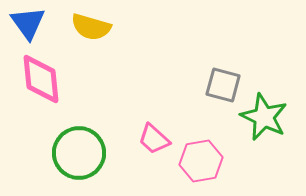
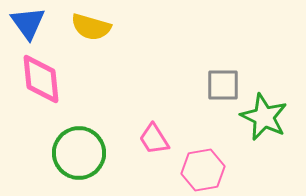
gray square: rotated 15 degrees counterclockwise
pink trapezoid: rotated 16 degrees clockwise
pink hexagon: moved 2 px right, 9 px down
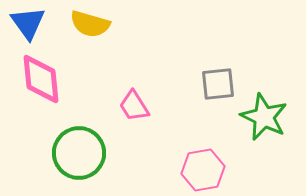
yellow semicircle: moved 1 px left, 3 px up
gray square: moved 5 px left, 1 px up; rotated 6 degrees counterclockwise
pink trapezoid: moved 20 px left, 33 px up
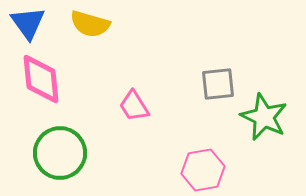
green circle: moved 19 px left
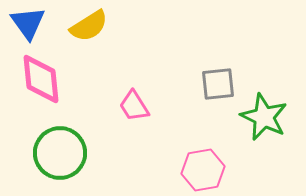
yellow semicircle: moved 1 px left, 2 px down; rotated 48 degrees counterclockwise
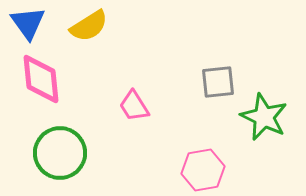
gray square: moved 2 px up
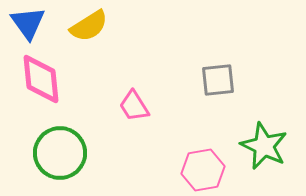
gray square: moved 2 px up
green star: moved 29 px down
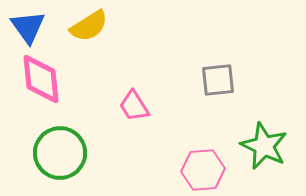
blue triangle: moved 4 px down
pink hexagon: rotated 6 degrees clockwise
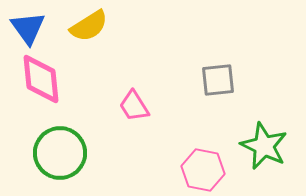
blue triangle: moved 1 px down
pink hexagon: rotated 15 degrees clockwise
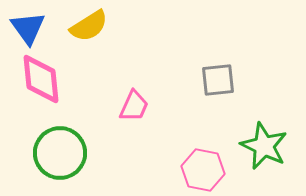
pink trapezoid: rotated 124 degrees counterclockwise
